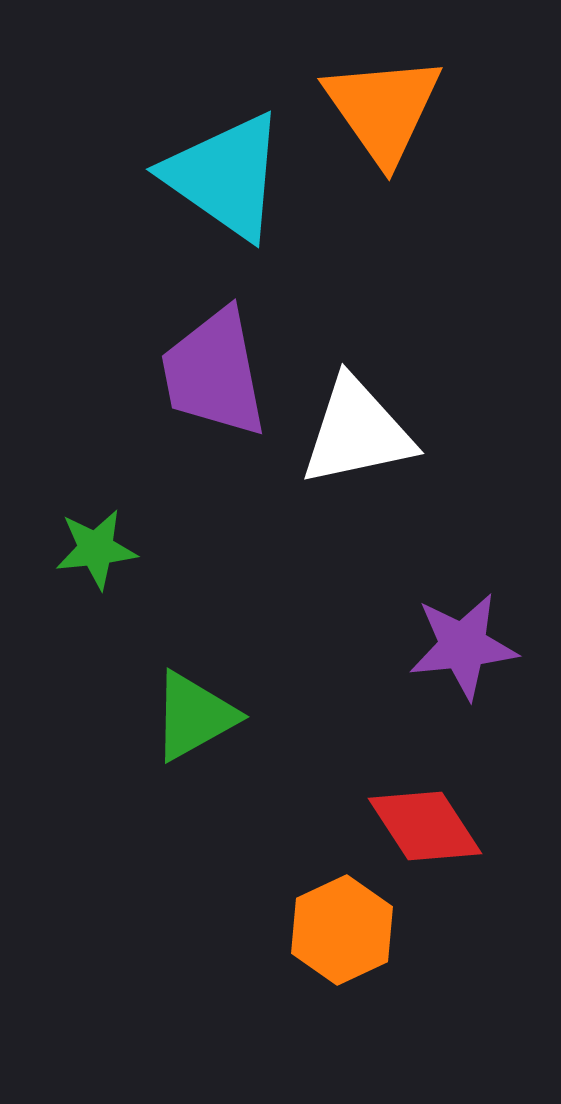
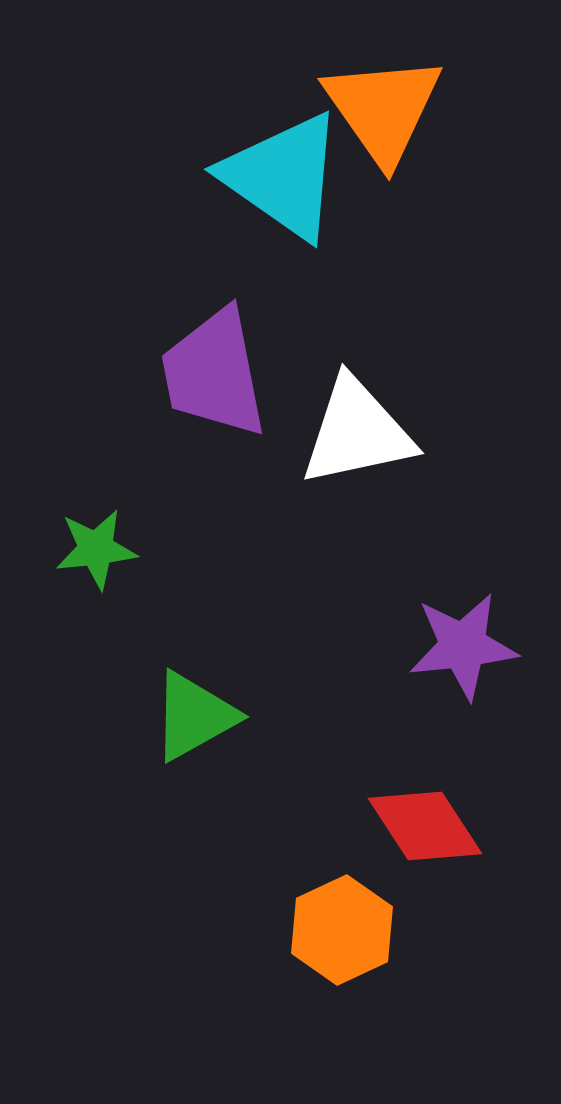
cyan triangle: moved 58 px right
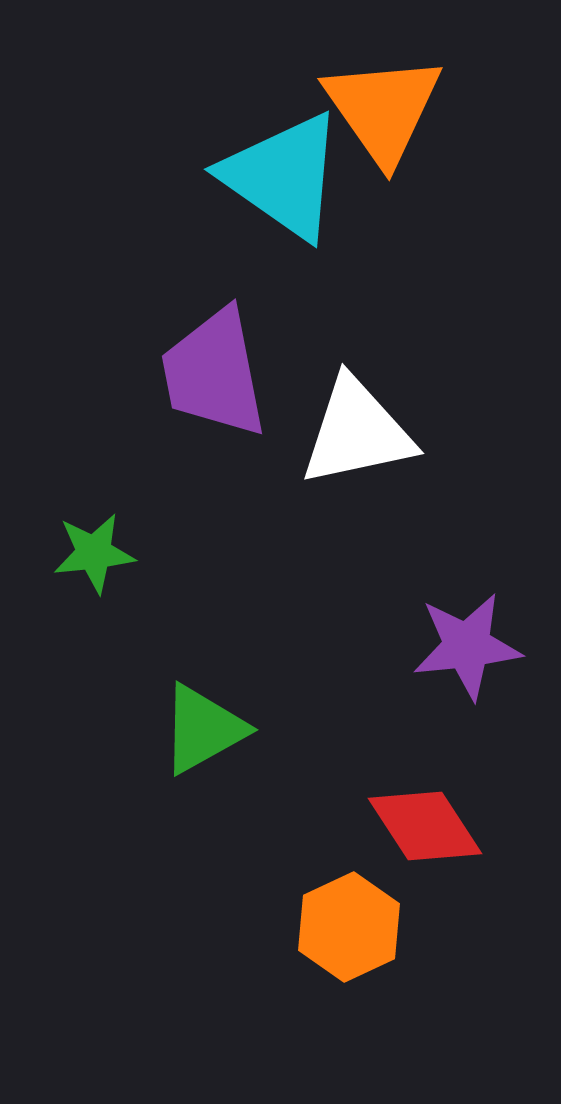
green star: moved 2 px left, 4 px down
purple star: moved 4 px right
green triangle: moved 9 px right, 13 px down
orange hexagon: moved 7 px right, 3 px up
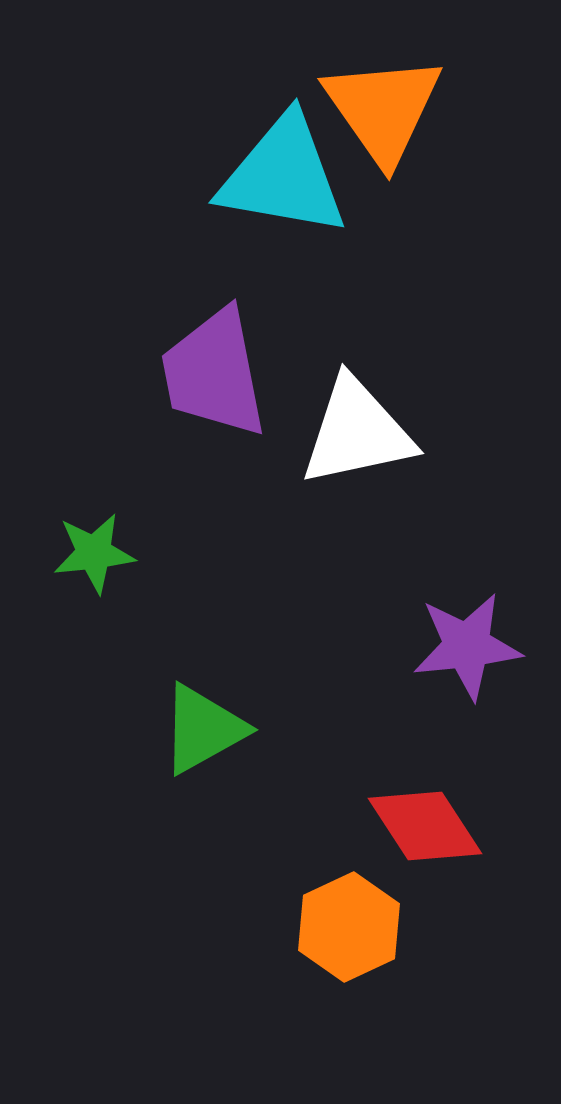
cyan triangle: rotated 25 degrees counterclockwise
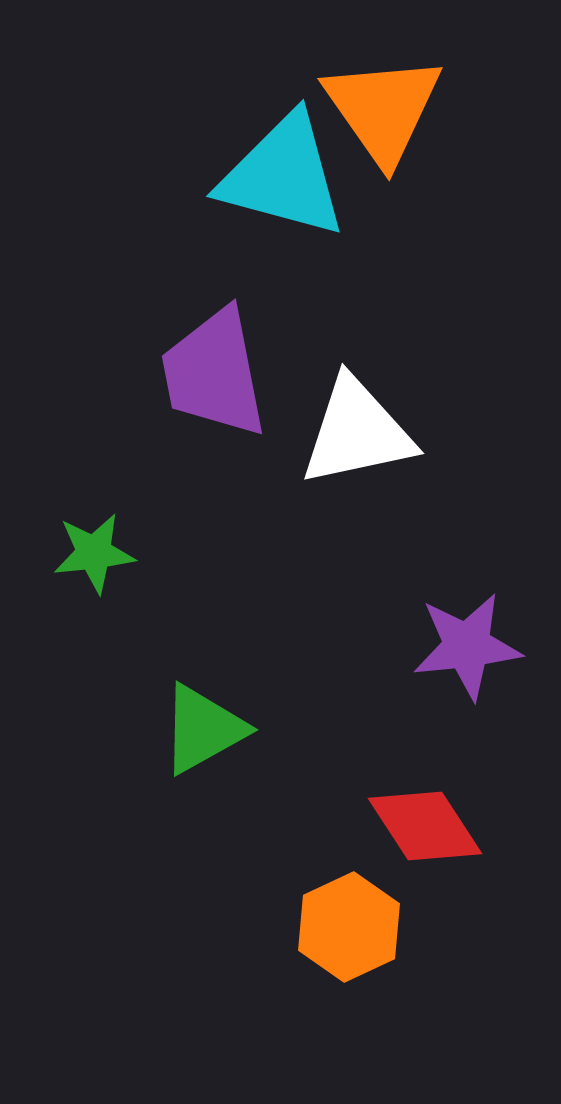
cyan triangle: rotated 5 degrees clockwise
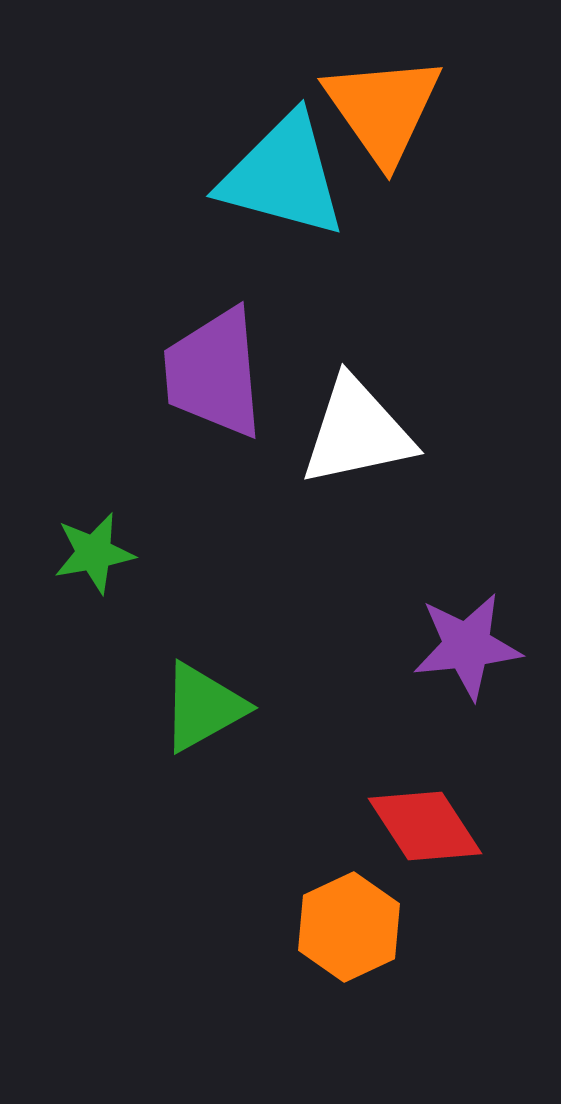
purple trapezoid: rotated 6 degrees clockwise
green star: rotated 4 degrees counterclockwise
green triangle: moved 22 px up
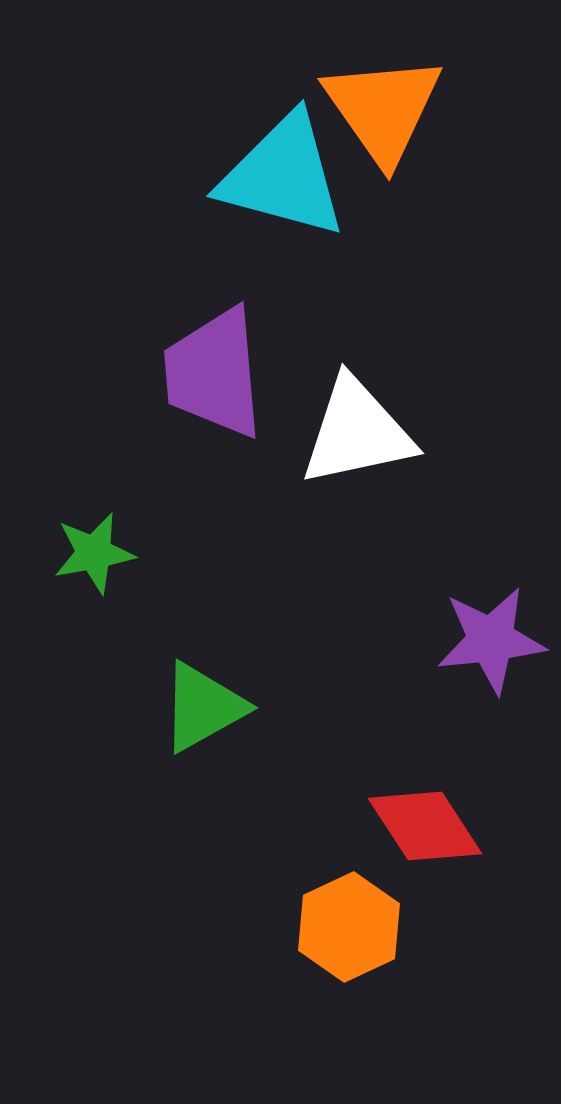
purple star: moved 24 px right, 6 px up
